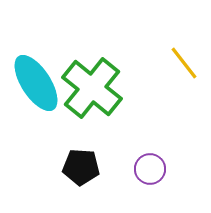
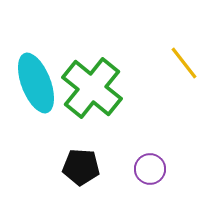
cyan ellipse: rotated 12 degrees clockwise
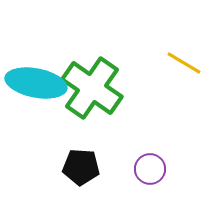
yellow line: rotated 21 degrees counterclockwise
cyan ellipse: rotated 58 degrees counterclockwise
green cross: rotated 4 degrees counterclockwise
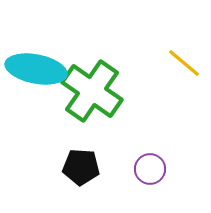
yellow line: rotated 9 degrees clockwise
cyan ellipse: moved 14 px up
green cross: moved 3 px down
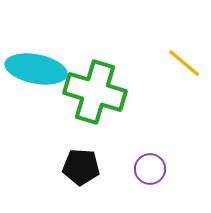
green cross: moved 3 px right, 1 px down; rotated 18 degrees counterclockwise
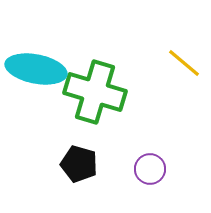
black pentagon: moved 2 px left, 3 px up; rotated 12 degrees clockwise
